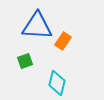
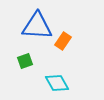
cyan diamond: rotated 45 degrees counterclockwise
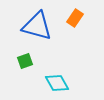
blue triangle: rotated 12 degrees clockwise
orange rectangle: moved 12 px right, 23 px up
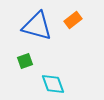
orange rectangle: moved 2 px left, 2 px down; rotated 18 degrees clockwise
cyan diamond: moved 4 px left, 1 px down; rotated 10 degrees clockwise
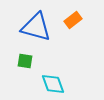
blue triangle: moved 1 px left, 1 px down
green square: rotated 28 degrees clockwise
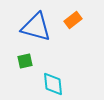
green square: rotated 21 degrees counterclockwise
cyan diamond: rotated 15 degrees clockwise
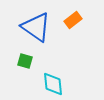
blue triangle: rotated 20 degrees clockwise
green square: rotated 28 degrees clockwise
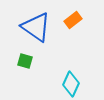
cyan diamond: moved 18 px right; rotated 30 degrees clockwise
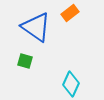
orange rectangle: moved 3 px left, 7 px up
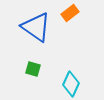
green square: moved 8 px right, 8 px down
